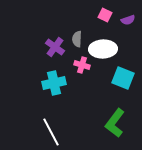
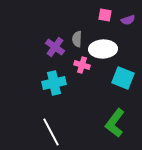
pink square: rotated 16 degrees counterclockwise
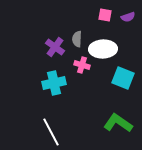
purple semicircle: moved 3 px up
green L-shape: moved 3 px right; rotated 88 degrees clockwise
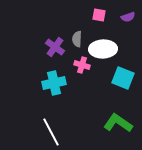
pink square: moved 6 px left
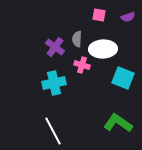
white line: moved 2 px right, 1 px up
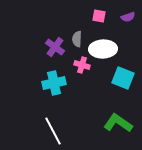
pink square: moved 1 px down
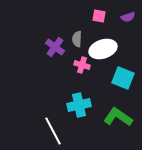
white ellipse: rotated 16 degrees counterclockwise
cyan cross: moved 25 px right, 22 px down
green L-shape: moved 6 px up
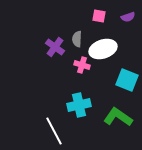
cyan square: moved 4 px right, 2 px down
white line: moved 1 px right
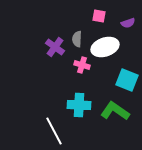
purple semicircle: moved 6 px down
white ellipse: moved 2 px right, 2 px up
cyan cross: rotated 15 degrees clockwise
green L-shape: moved 3 px left, 6 px up
